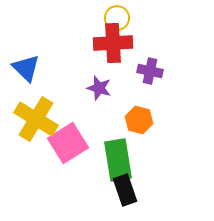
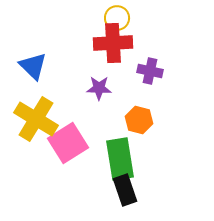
blue triangle: moved 7 px right, 2 px up
purple star: rotated 15 degrees counterclockwise
green rectangle: moved 2 px right, 1 px up
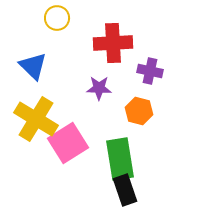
yellow circle: moved 60 px left
orange hexagon: moved 9 px up
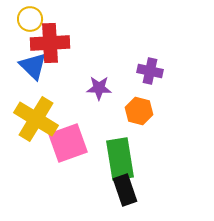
yellow circle: moved 27 px left, 1 px down
red cross: moved 63 px left
pink square: rotated 12 degrees clockwise
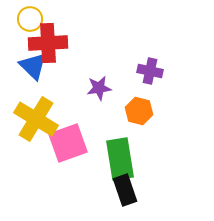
red cross: moved 2 px left
purple star: rotated 10 degrees counterclockwise
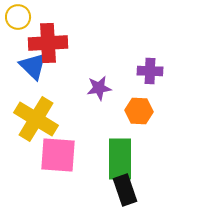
yellow circle: moved 12 px left, 2 px up
purple cross: rotated 10 degrees counterclockwise
orange hexagon: rotated 12 degrees counterclockwise
pink square: moved 10 px left, 12 px down; rotated 24 degrees clockwise
green rectangle: rotated 9 degrees clockwise
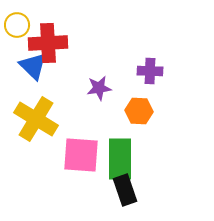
yellow circle: moved 1 px left, 8 px down
pink square: moved 23 px right
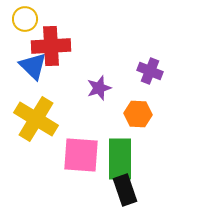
yellow circle: moved 8 px right, 6 px up
red cross: moved 3 px right, 3 px down
purple cross: rotated 20 degrees clockwise
purple star: rotated 10 degrees counterclockwise
orange hexagon: moved 1 px left, 3 px down
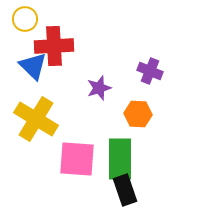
red cross: moved 3 px right
pink square: moved 4 px left, 4 px down
